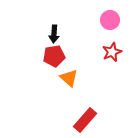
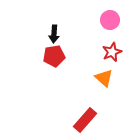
orange triangle: moved 35 px right
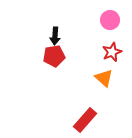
black arrow: moved 1 px right, 2 px down
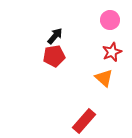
black arrow: rotated 144 degrees counterclockwise
red rectangle: moved 1 px left, 1 px down
